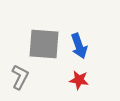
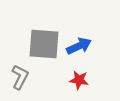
blue arrow: rotated 95 degrees counterclockwise
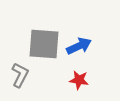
gray L-shape: moved 2 px up
